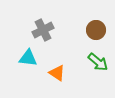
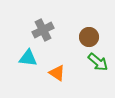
brown circle: moved 7 px left, 7 px down
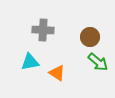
gray cross: rotated 30 degrees clockwise
brown circle: moved 1 px right
cyan triangle: moved 2 px right, 4 px down; rotated 18 degrees counterclockwise
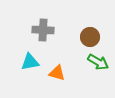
green arrow: rotated 10 degrees counterclockwise
orange triangle: rotated 18 degrees counterclockwise
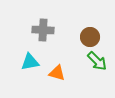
green arrow: moved 1 px left, 1 px up; rotated 15 degrees clockwise
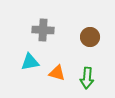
green arrow: moved 10 px left, 17 px down; rotated 50 degrees clockwise
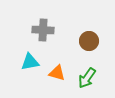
brown circle: moved 1 px left, 4 px down
green arrow: rotated 30 degrees clockwise
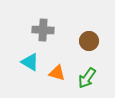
cyan triangle: rotated 42 degrees clockwise
